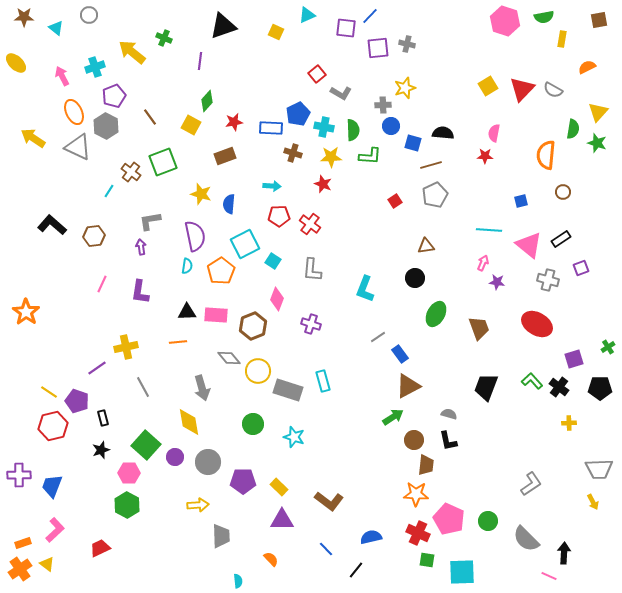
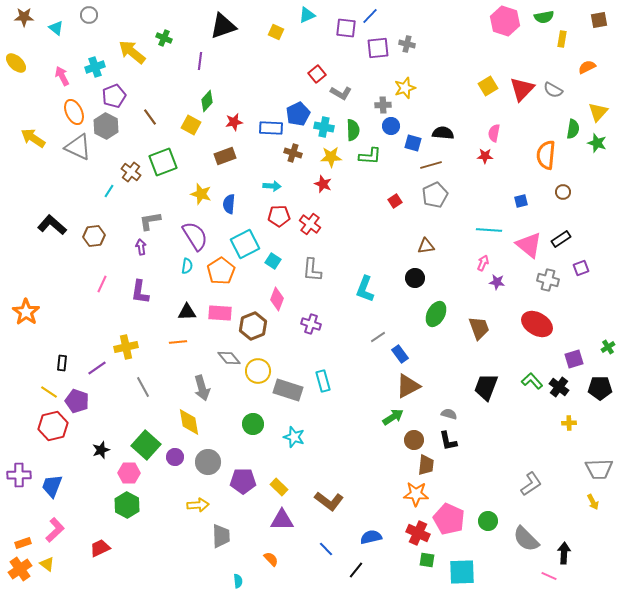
purple semicircle at (195, 236): rotated 20 degrees counterclockwise
pink rectangle at (216, 315): moved 4 px right, 2 px up
black rectangle at (103, 418): moved 41 px left, 55 px up; rotated 21 degrees clockwise
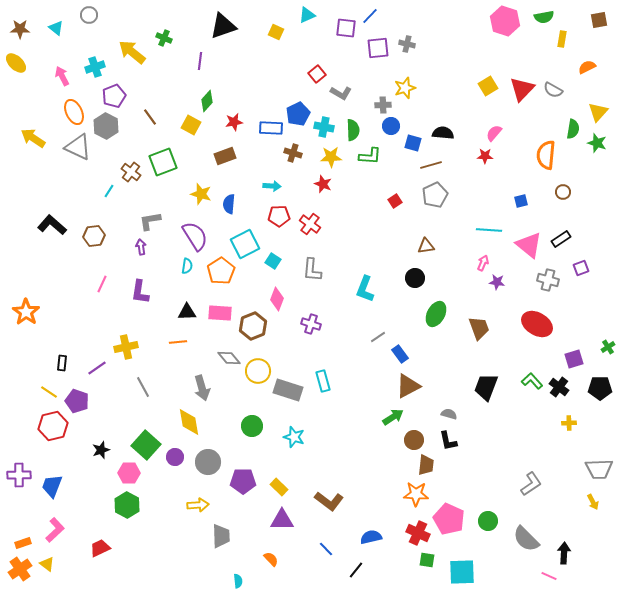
brown star at (24, 17): moved 4 px left, 12 px down
pink semicircle at (494, 133): rotated 30 degrees clockwise
green circle at (253, 424): moved 1 px left, 2 px down
